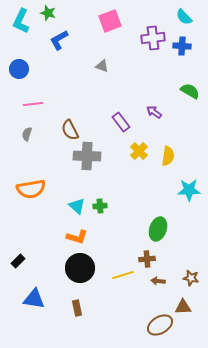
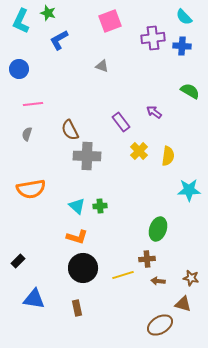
black circle: moved 3 px right
brown triangle: moved 3 px up; rotated 18 degrees clockwise
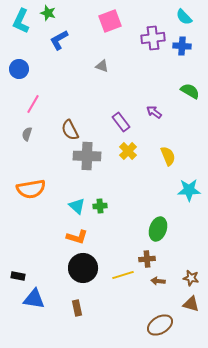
pink line: rotated 54 degrees counterclockwise
yellow cross: moved 11 px left
yellow semicircle: rotated 30 degrees counterclockwise
black rectangle: moved 15 px down; rotated 56 degrees clockwise
brown triangle: moved 8 px right
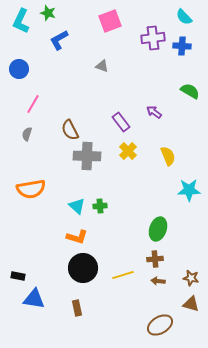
brown cross: moved 8 px right
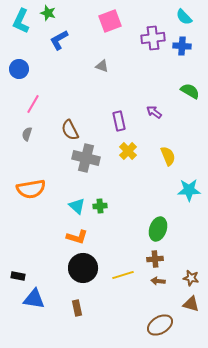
purple rectangle: moved 2 px left, 1 px up; rotated 24 degrees clockwise
gray cross: moved 1 px left, 2 px down; rotated 12 degrees clockwise
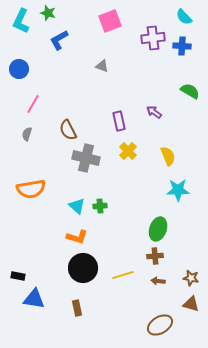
brown semicircle: moved 2 px left
cyan star: moved 11 px left
brown cross: moved 3 px up
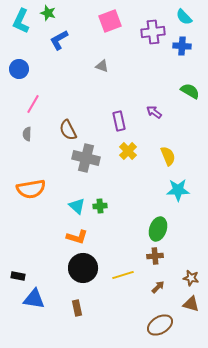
purple cross: moved 6 px up
gray semicircle: rotated 16 degrees counterclockwise
brown arrow: moved 6 px down; rotated 128 degrees clockwise
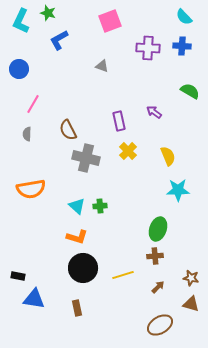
purple cross: moved 5 px left, 16 px down; rotated 10 degrees clockwise
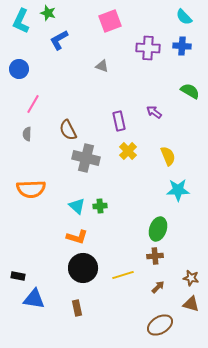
orange semicircle: rotated 8 degrees clockwise
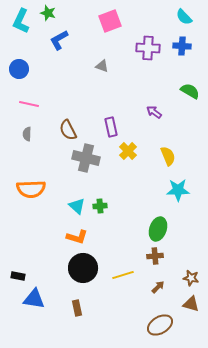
pink line: moved 4 px left; rotated 72 degrees clockwise
purple rectangle: moved 8 px left, 6 px down
